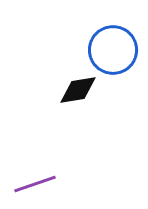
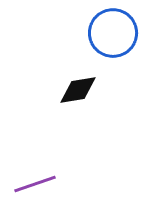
blue circle: moved 17 px up
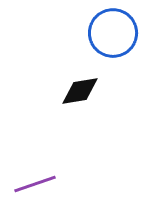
black diamond: moved 2 px right, 1 px down
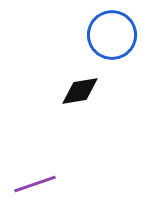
blue circle: moved 1 px left, 2 px down
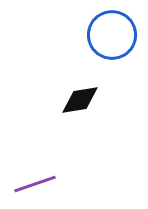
black diamond: moved 9 px down
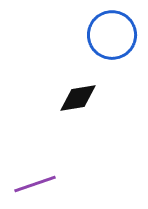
black diamond: moved 2 px left, 2 px up
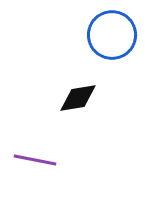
purple line: moved 24 px up; rotated 30 degrees clockwise
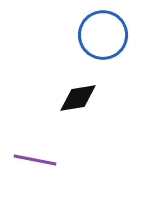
blue circle: moved 9 px left
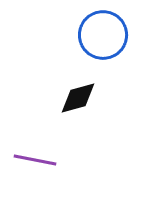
black diamond: rotated 6 degrees counterclockwise
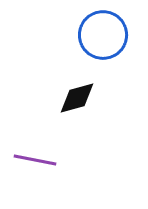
black diamond: moved 1 px left
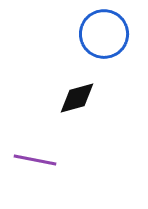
blue circle: moved 1 px right, 1 px up
